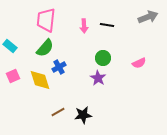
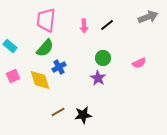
black line: rotated 48 degrees counterclockwise
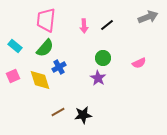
cyan rectangle: moved 5 px right
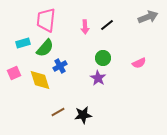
pink arrow: moved 1 px right, 1 px down
cyan rectangle: moved 8 px right, 3 px up; rotated 56 degrees counterclockwise
blue cross: moved 1 px right, 1 px up
pink square: moved 1 px right, 3 px up
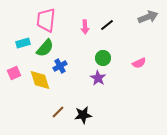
brown line: rotated 16 degrees counterclockwise
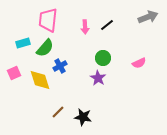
pink trapezoid: moved 2 px right
black star: moved 2 px down; rotated 18 degrees clockwise
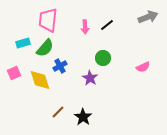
pink semicircle: moved 4 px right, 4 px down
purple star: moved 8 px left
black star: rotated 24 degrees clockwise
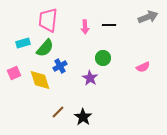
black line: moved 2 px right; rotated 40 degrees clockwise
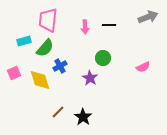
cyan rectangle: moved 1 px right, 2 px up
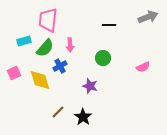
pink arrow: moved 15 px left, 18 px down
purple star: moved 8 px down; rotated 14 degrees counterclockwise
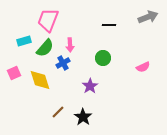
pink trapezoid: rotated 15 degrees clockwise
blue cross: moved 3 px right, 3 px up
purple star: rotated 21 degrees clockwise
